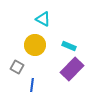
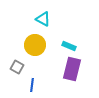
purple rectangle: rotated 30 degrees counterclockwise
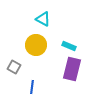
yellow circle: moved 1 px right
gray square: moved 3 px left
blue line: moved 2 px down
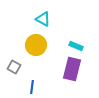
cyan rectangle: moved 7 px right
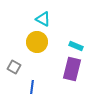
yellow circle: moved 1 px right, 3 px up
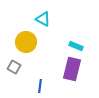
yellow circle: moved 11 px left
blue line: moved 8 px right, 1 px up
